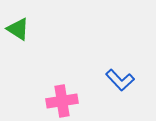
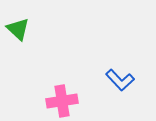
green triangle: rotated 10 degrees clockwise
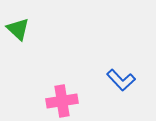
blue L-shape: moved 1 px right
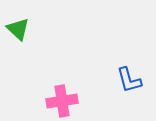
blue L-shape: moved 8 px right; rotated 28 degrees clockwise
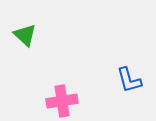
green triangle: moved 7 px right, 6 px down
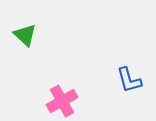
pink cross: rotated 20 degrees counterclockwise
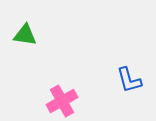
green triangle: rotated 35 degrees counterclockwise
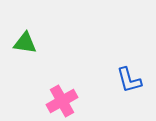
green triangle: moved 8 px down
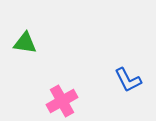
blue L-shape: moved 1 px left; rotated 12 degrees counterclockwise
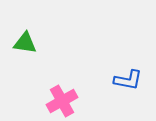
blue L-shape: rotated 52 degrees counterclockwise
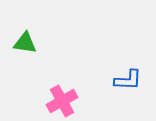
blue L-shape: rotated 8 degrees counterclockwise
